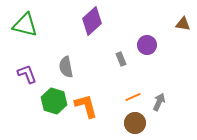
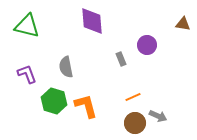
purple diamond: rotated 52 degrees counterclockwise
green triangle: moved 2 px right, 1 px down
gray arrow: moved 1 px left, 14 px down; rotated 90 degrees clockwise
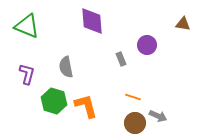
green triangle: rotated 8 degrees clockwise
purple L-shape: rotated 35 degrees clockwise
orange line: rotated 42 degrees clockwise
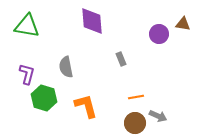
green triangle: rotated 12 degrees counterclockwise
purple circle: moved 12 px right, 11 px up
orange line: moved 3 px right; rotated 28 degrees counterclockwise
green hexagon: moved 10 px left, 3 px up
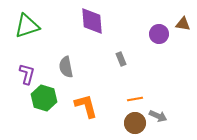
green triangle: rotated 28 degrees counterclockwise
orange line: moved 1 px left, 2 px down
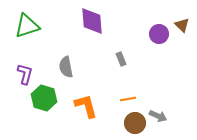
brown triangle: moved 1 px left, 1 px down; rotated 35 degrees clockwise
purple L-shape: moved 2 px left
orange line: moved 7 px left
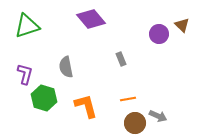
purple diamond: moved 1 px left, 2 px up; rotated 36 degrees counterclockwise
